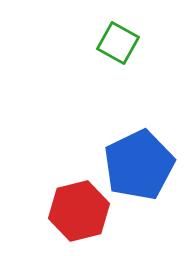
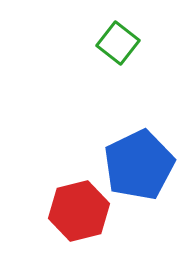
green square: rotated 9 degrees clockwise
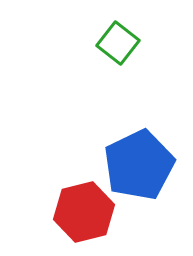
red hexagon: moved 5 px right, 1 px down
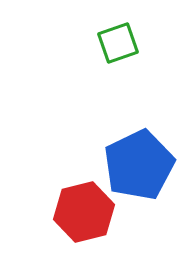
green square: rotated 33 degrees clockwise
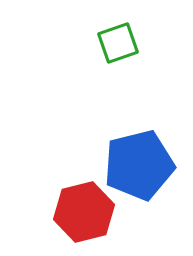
blue pentagon: rotated 12 degrees clockwise
